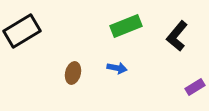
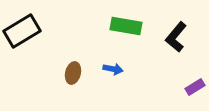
green rectangle: rotated 32 degrees clockwise
black L-shape: moved 1 px left, 1 px down
blue arrow: moved 4 px left, 1 px down
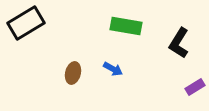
black rectangle: moved 4 px right, 8 px up
black L-shape: moved 3 px right, 6 px down; rotated 8 degrees counterclockwise
blue arrow: rotated 18 degrees clockwise
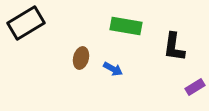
black L-shape: moved 5 px left, 4 px down; rotated 24 degrees counterclockwise
brown ellipse: moved 8 px right, 15 px up
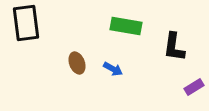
black rectangle: rotated 66 degrees counterclockwise
brown ellipse: moved 4 px left, 5 px down; rotated 35 degrees counterclockwise
purple rectangle: moved 1 px left
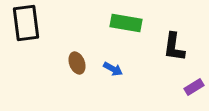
green rectangle: moved 3 px up
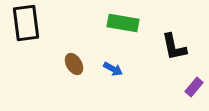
green rectangle: moved 3 px left
black L-shape: rotated 20 degrees counterclockwise
brown ellipse: moved 3 px left, 1 px down; rotated 10 degrees counterclockwise
purple rectangle: rotated 18 degrees counterclockwise
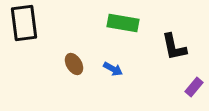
black rectangle: moved 2 px left
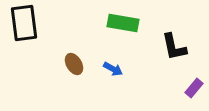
purple rectangle: moved 1 px down
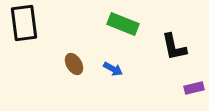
green rectangle: moved 1 px down; rotated 12 degrees clockwise
purple rectangle: rotated 36 degrees clockwise
